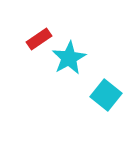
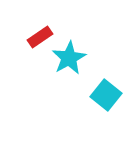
red rectangle: moved 1 px right, 2 px up
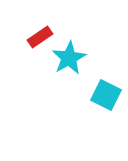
cyan square: rotated 12 degrees counterclockwise
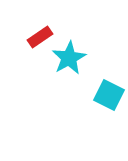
cyan square: moved 3 px right
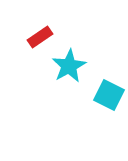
cyan star: moved 8 px down
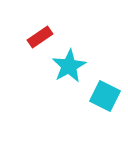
cyan square: moved 4 px left, 1 px down
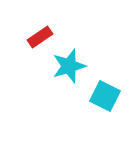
cyan star: rotated 12 degrees clockwise
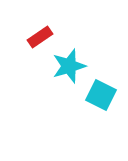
cyan square: moved 4 px left, 1 px up
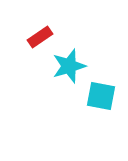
cyan square: moved 1 px down; rotated 16 degrees counterclockwise
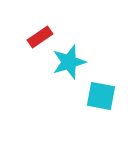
cyan star: moved 4 px up
